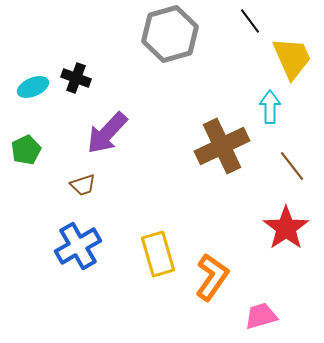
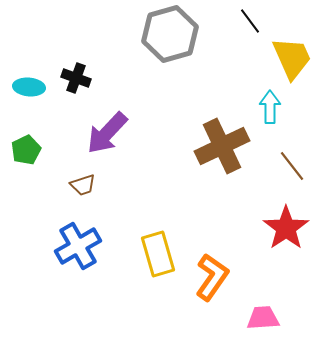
cyan ellipse: moved 4 px left; rotated 28 degrees clockwise
pink trapezoid: moved 2 px right, 2 px down; rotated 12 degrees clockwise
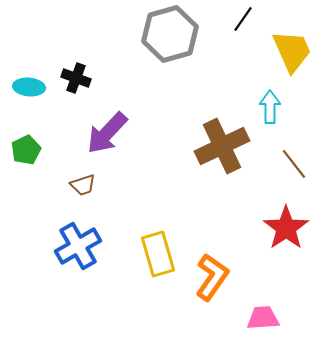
black line: moved 7 px left, 2 px up; rotated 72 degrees clockwise
yellow trapezoid: moved 7 px up
brown line: moved 2 px right, 2 px up
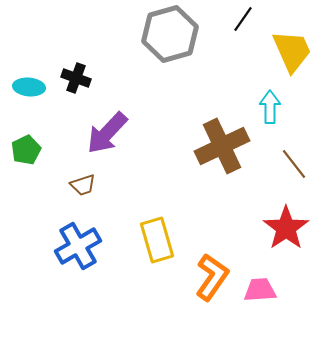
yellow rectangle: moved 1 px left, 14 px up
pink trapezoid: moved 3 px left, 28 px up
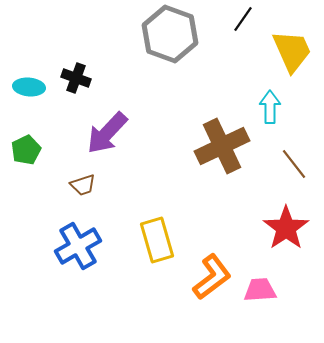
gray hexagon: rotated 24 degrees counterclockwise
orange L-shape: rotated 18 degrees clockwise
